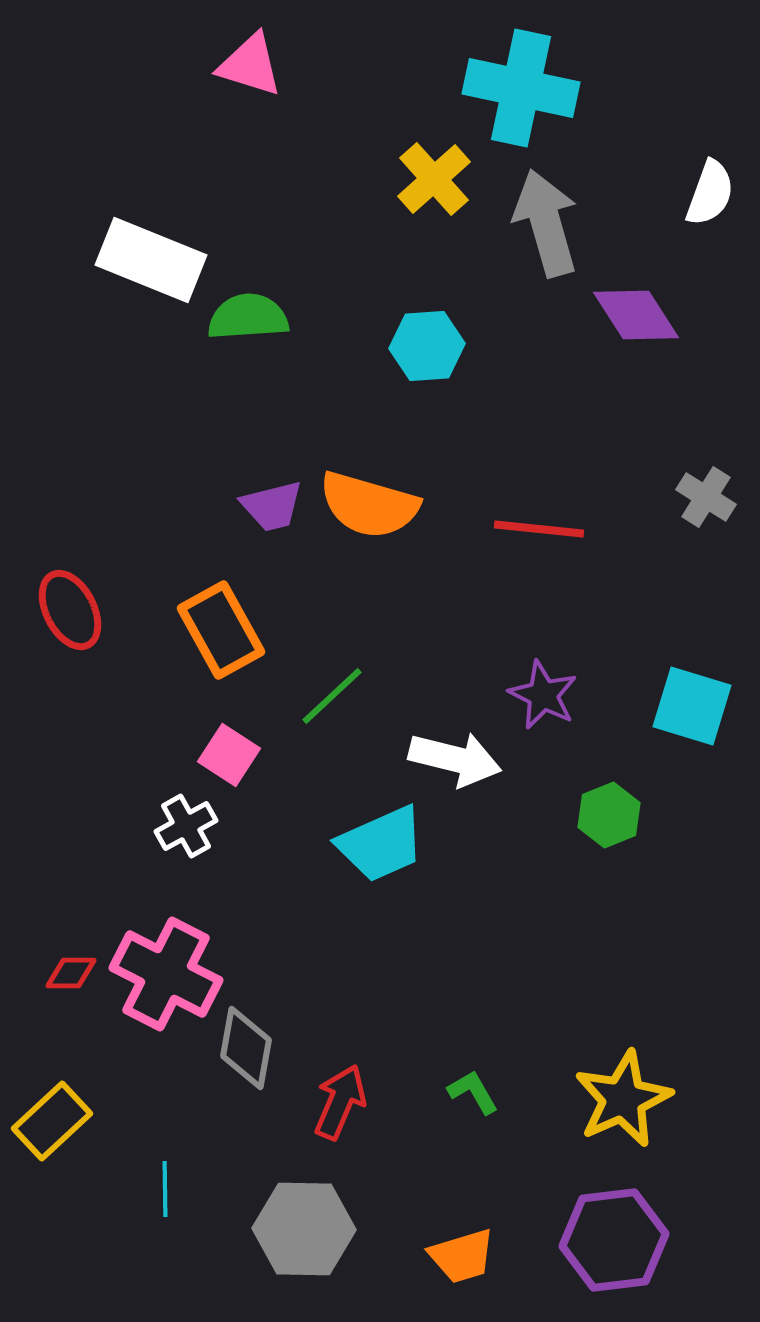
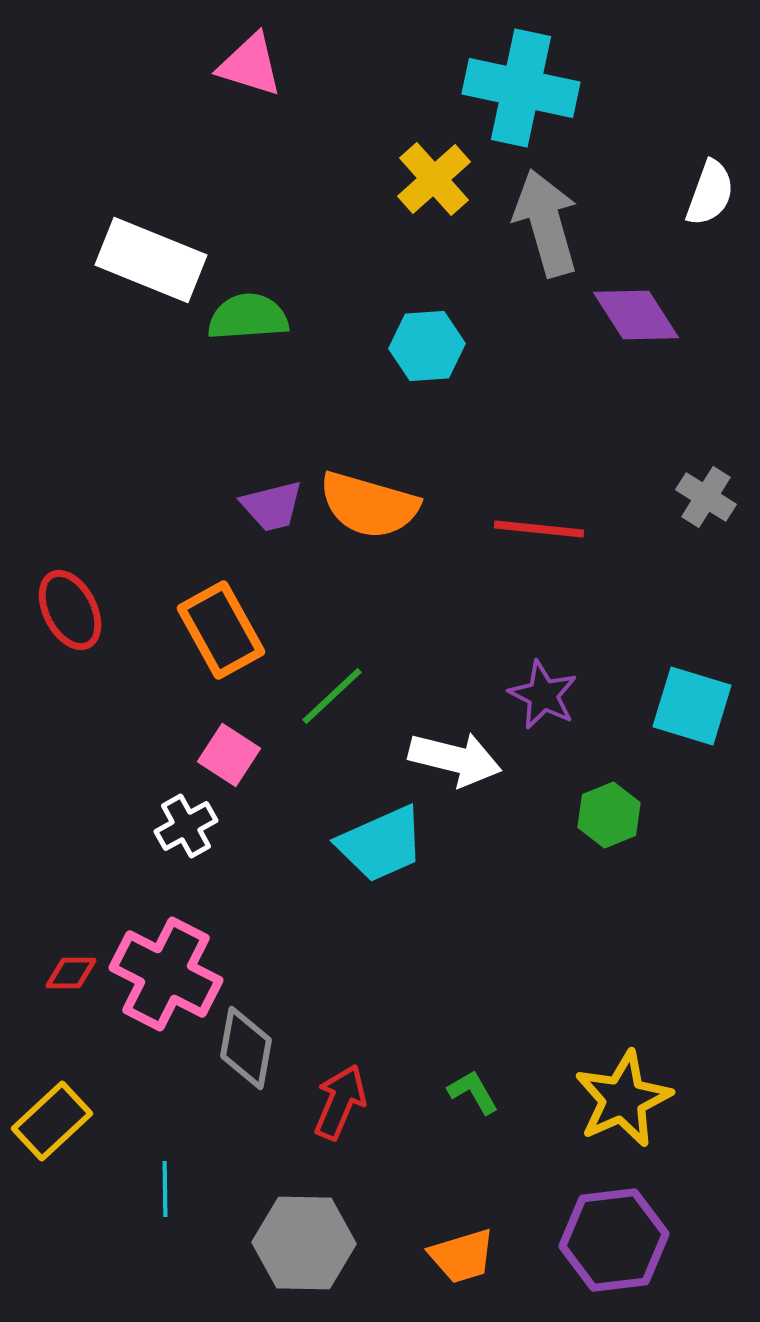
gray hexagon: moved 14 px down
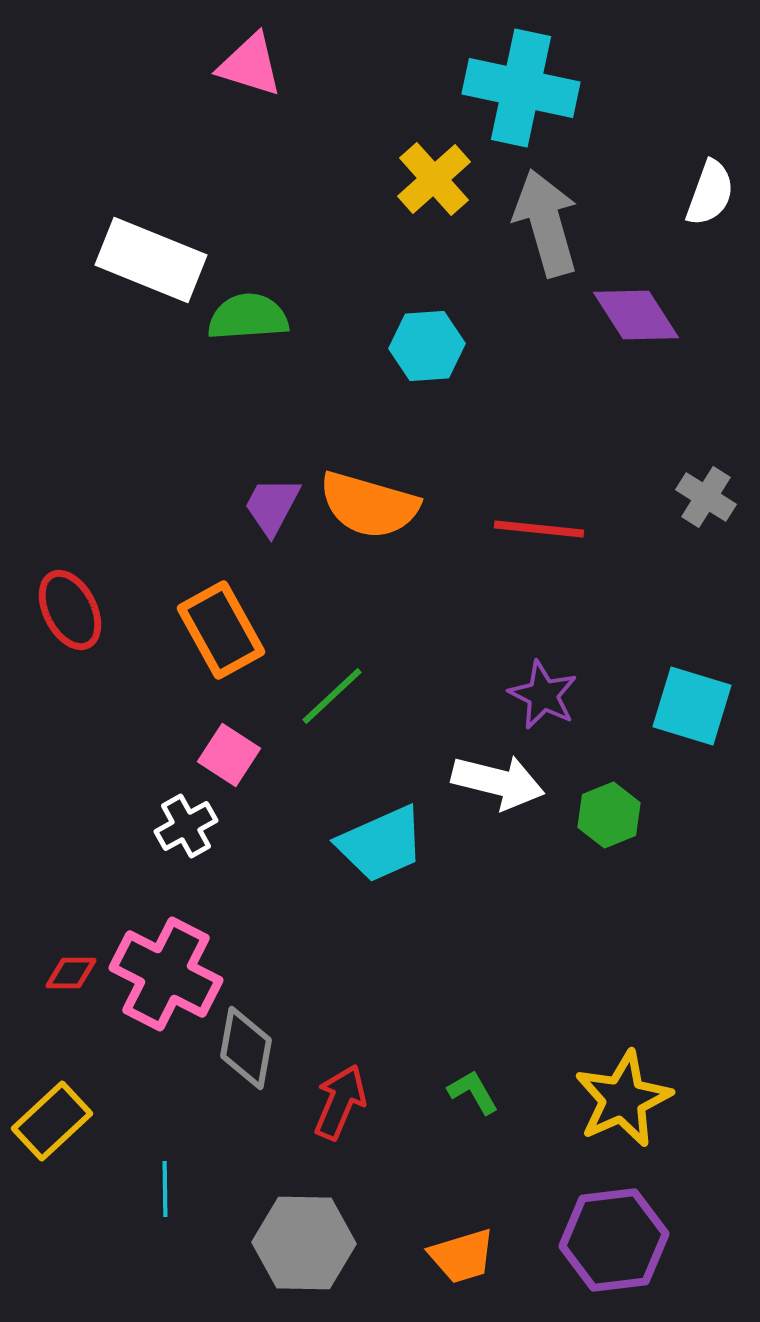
purple trapezoid: rotated 132 degrees clockwise
white arrow: moved 43 px right, 23 px down
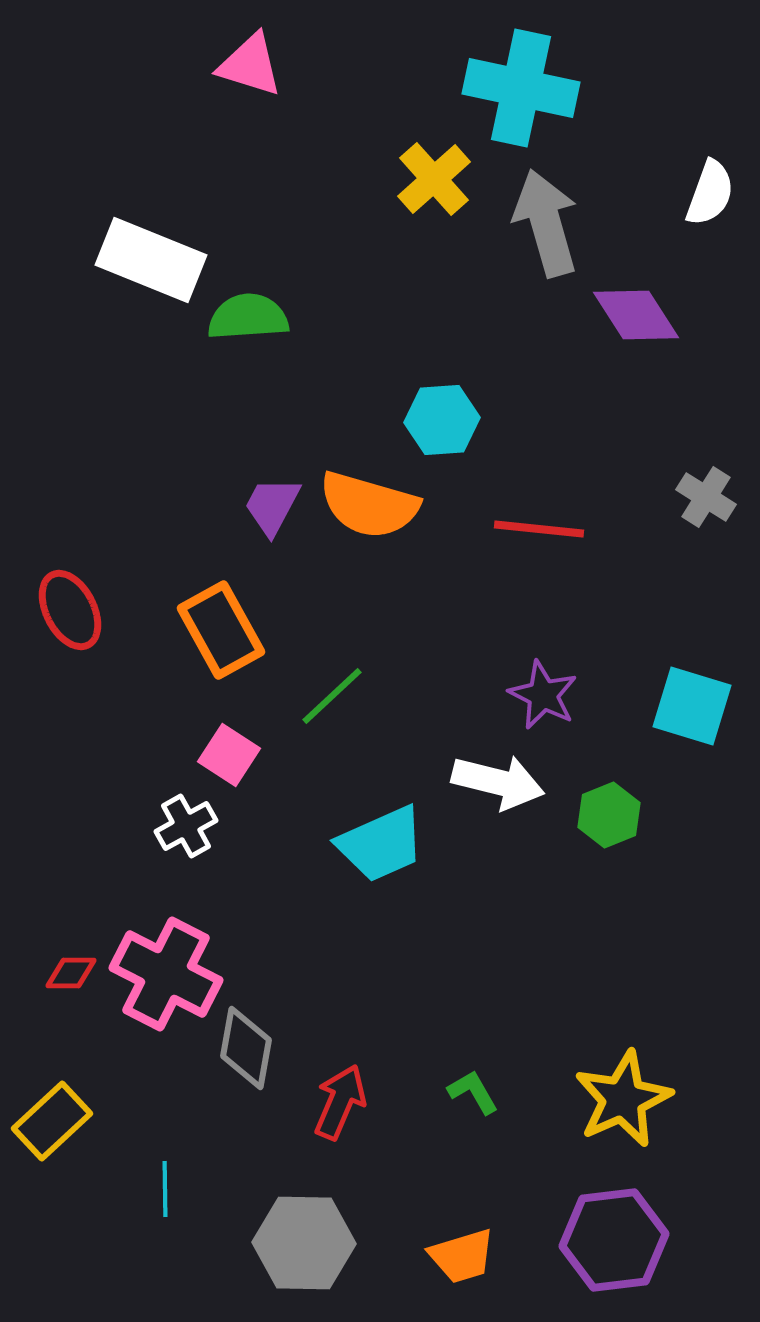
cyan hexagon: moved 15 px right, 74 px down
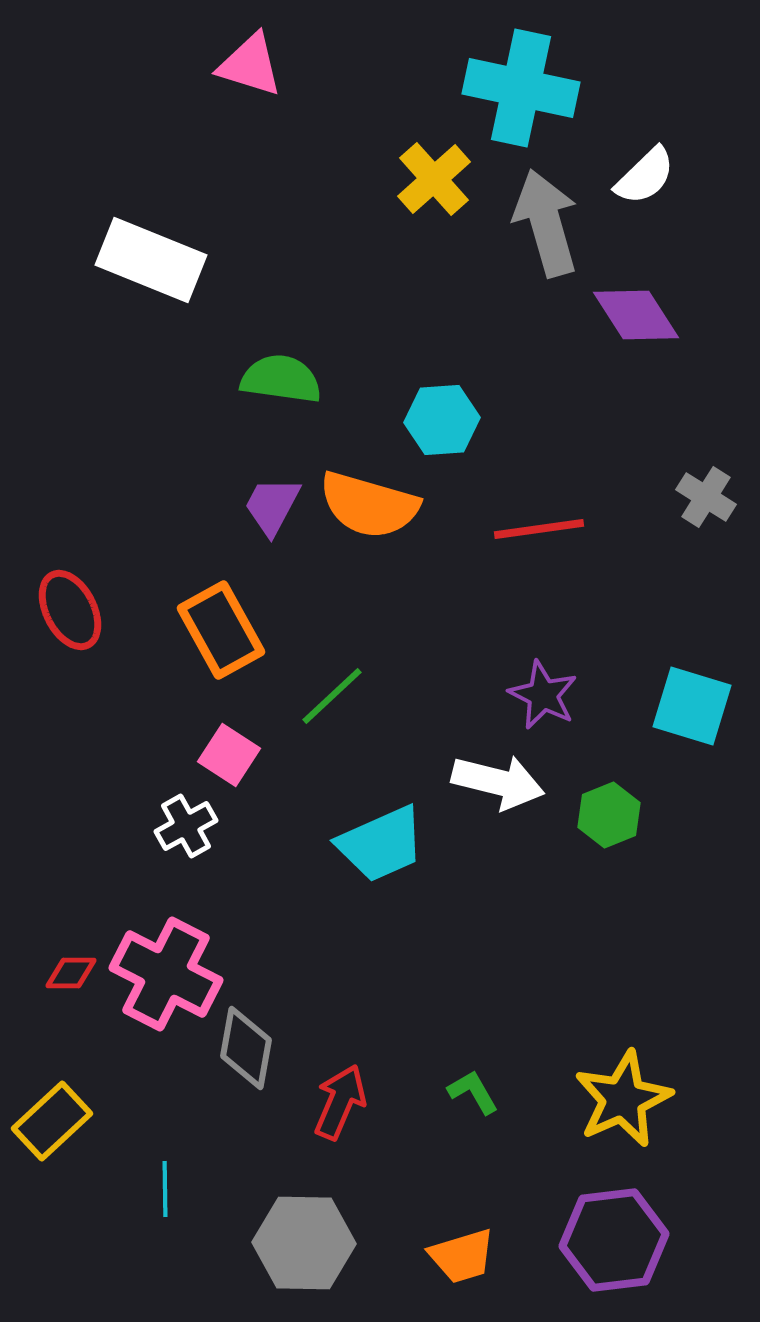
white semicircle: moved 65 px left, 17 px up; rotated 26 degrees clockwise
green semicircle: moved 33 px right, 62 px down; rotated 12 degrees clockwise
red line: rotated 14 degrees counterclockwise
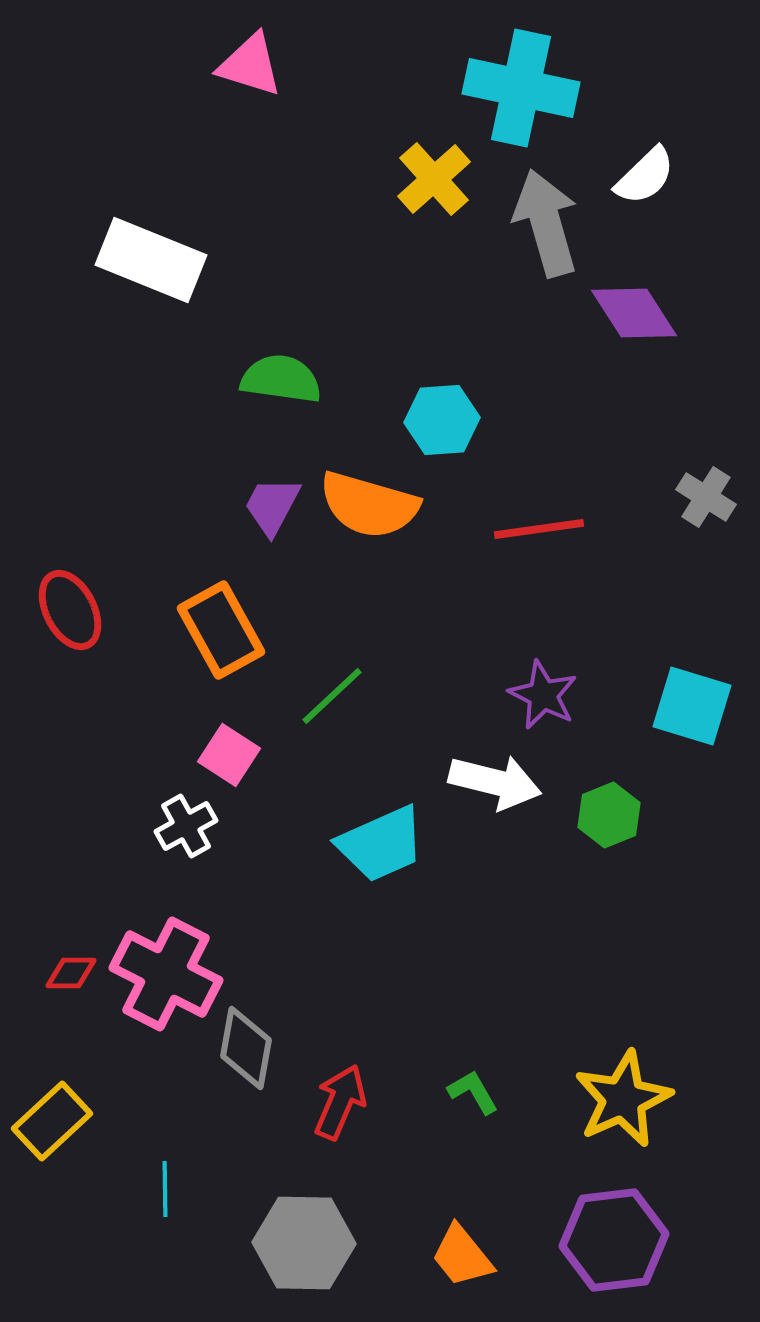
purple diamond: moved 2 px left, 2 px up
white arrow: moved 3 px left
orange trapezoid: rotated 68 degrees clockwise
